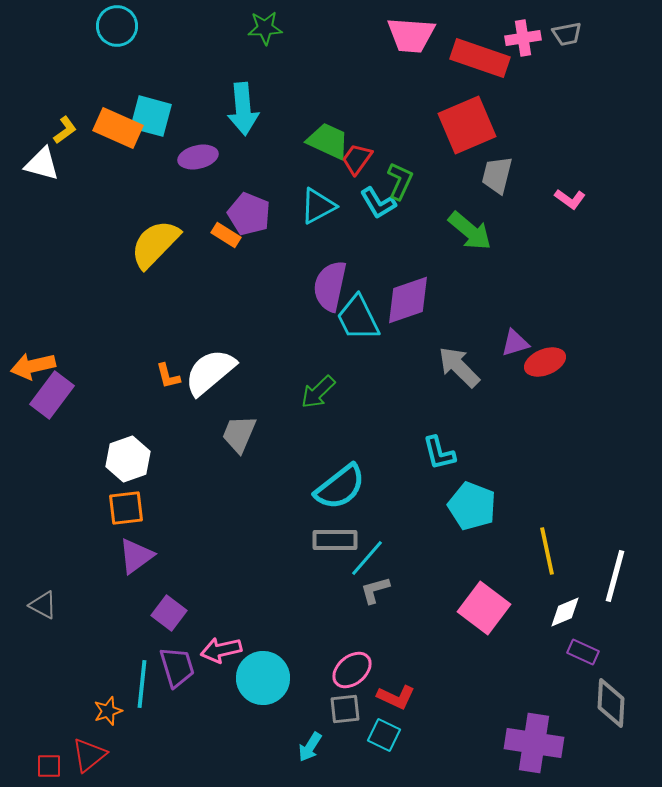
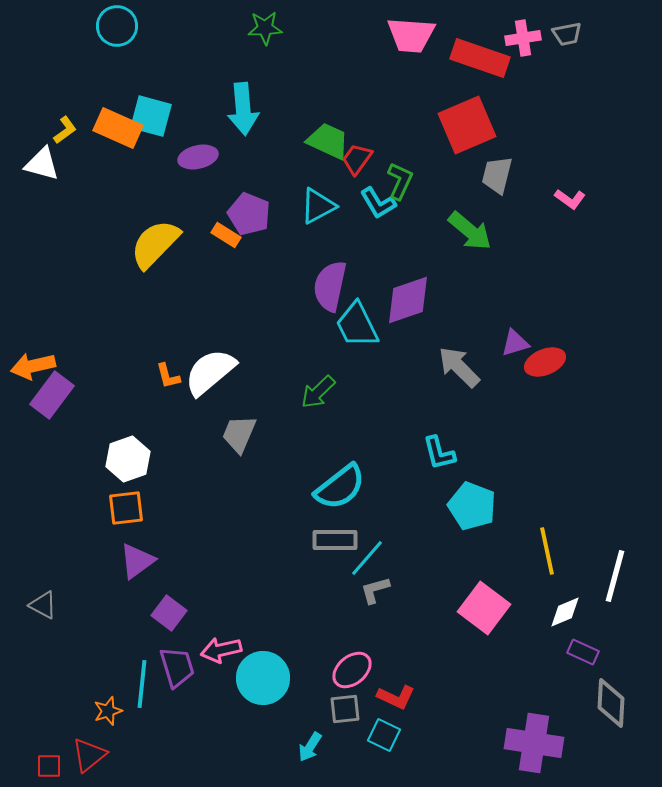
cyan trapezoid at (358, 318): moved 1 px left, 7 px down
purple triangle at (136, 556): moved 1 px right, 5 px down
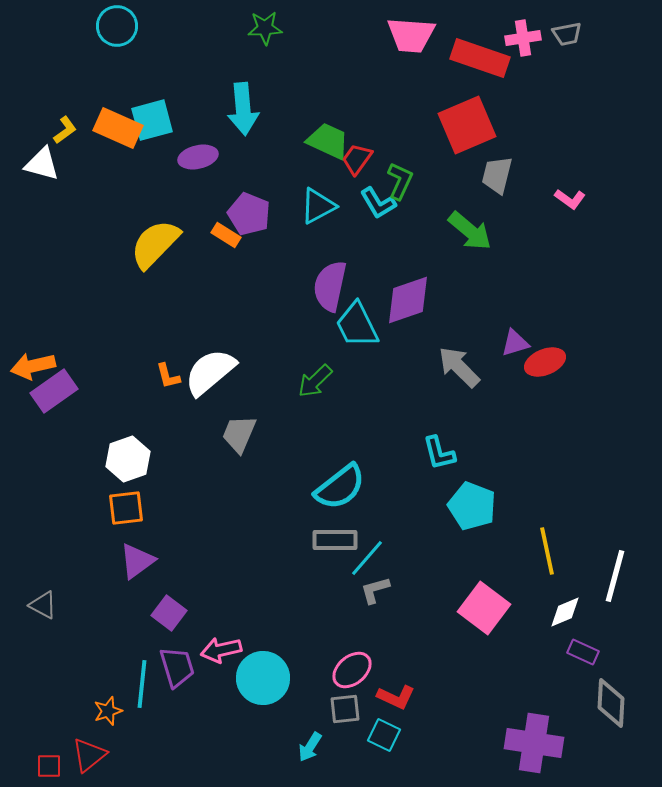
cyan square at (151, 116): moved 1 px right, 4 px down; rotated 30 degrees counterclockwise
green arrow at (318, 392): moved 3 px left, 11 px up
purple rectangle at (52, 395): moved 2 px right, 4 px up; rotated 18 degrees clockwise
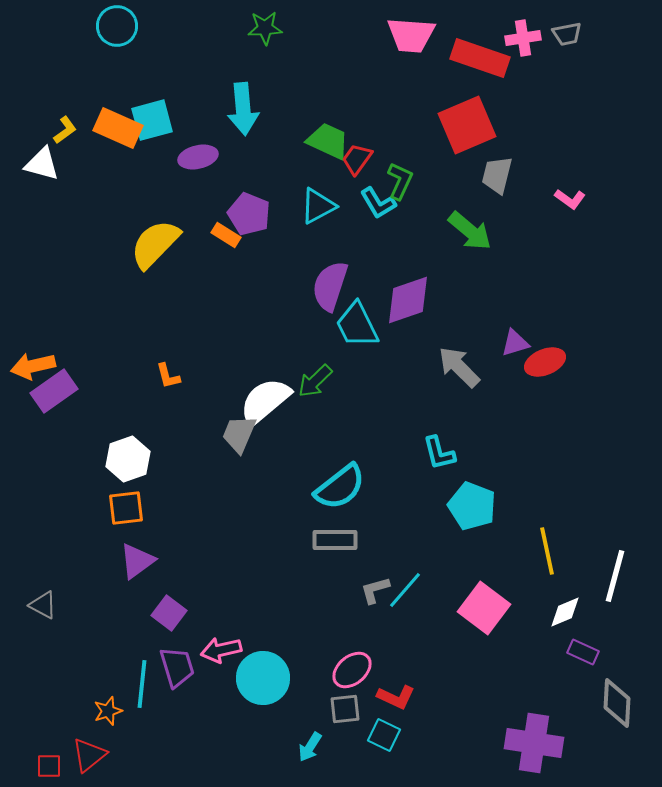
purple semicircle at (330, 286): rotated 6 degrees clockwise
white semicircle at (210, 372): moved 55 px right, 29 px down
cyan line at (367, 558): moved 38 px right, 32 px down
gray diamond at (611, 703): moved 6 px right
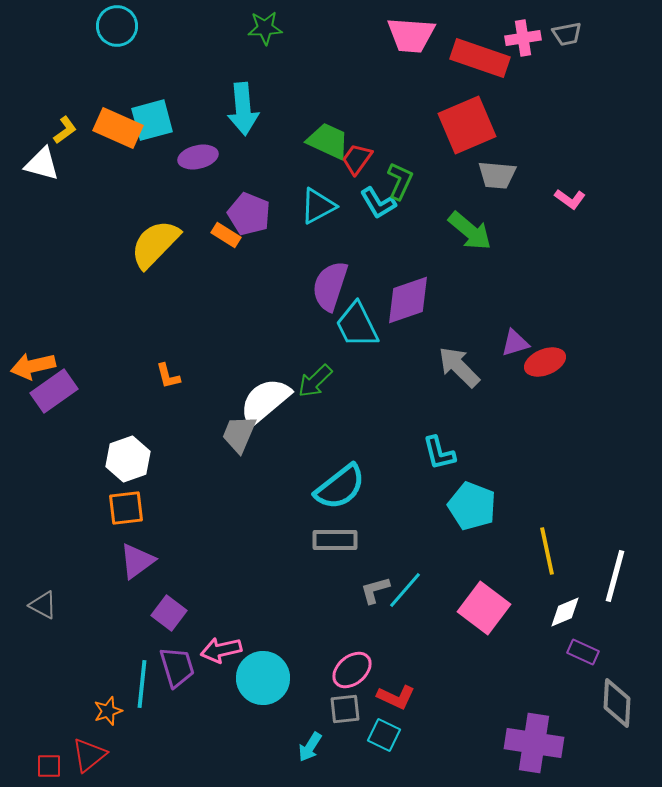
gray trapezoid at (497, 175): rotated 99 degrees counterclockwise
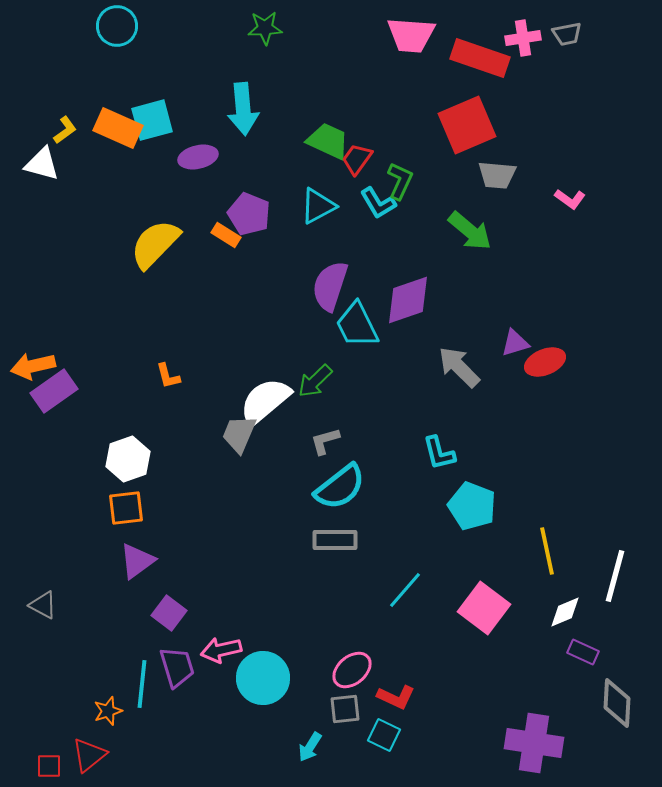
gray L-shape at (375, 590): moved 50 px left, 149 px up
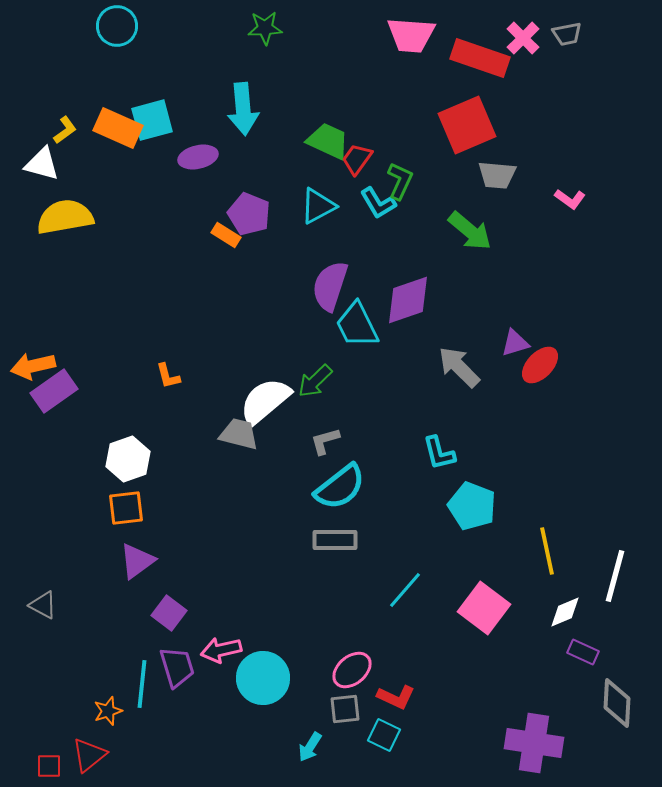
pink cross at (523, 38): rotated 36 degrees counterclockwise
yellow semicircle at (155, 244): moved 90 px left, 27 px up; rotated 36 degrees clockwise
red ellipse at (545, 362): moved 5 px left, 3 px down; rotated 24 degrees counterclockwise
gray trapezoid at (239, 434): rotated 81 degrees clockwise
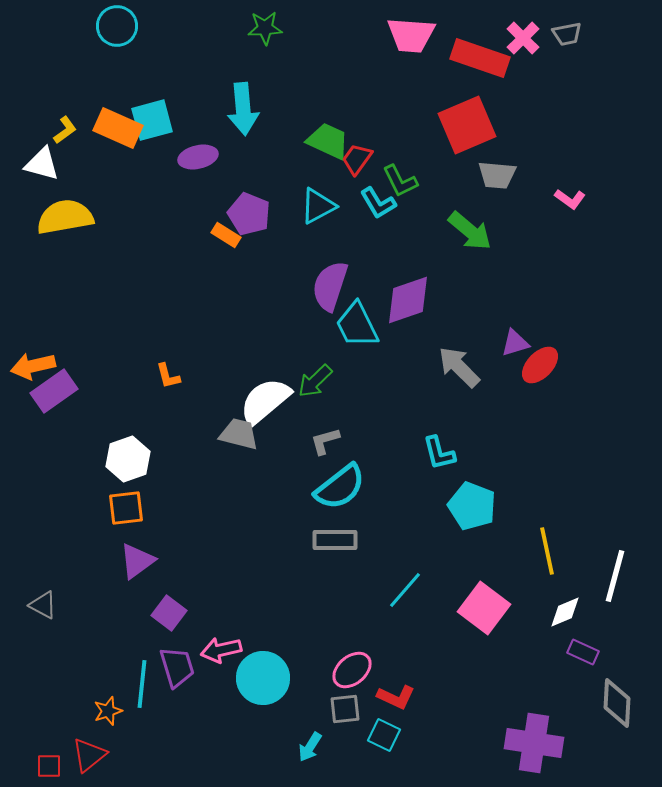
green L-shape at (400, 181): rotated 129 degrees clockwise
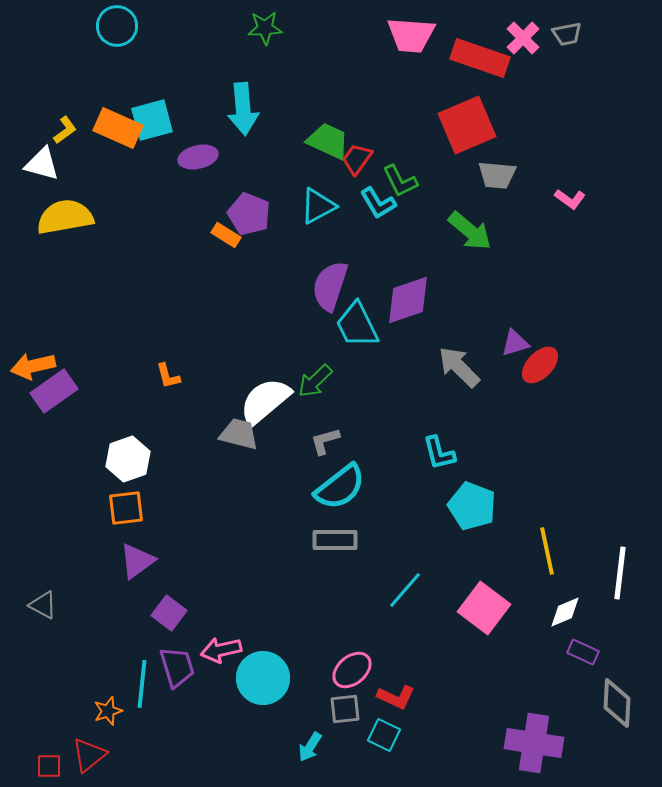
white line at (615, 576): moved 5 px right, 3 px up; rotated 8 degrees counterclockwise
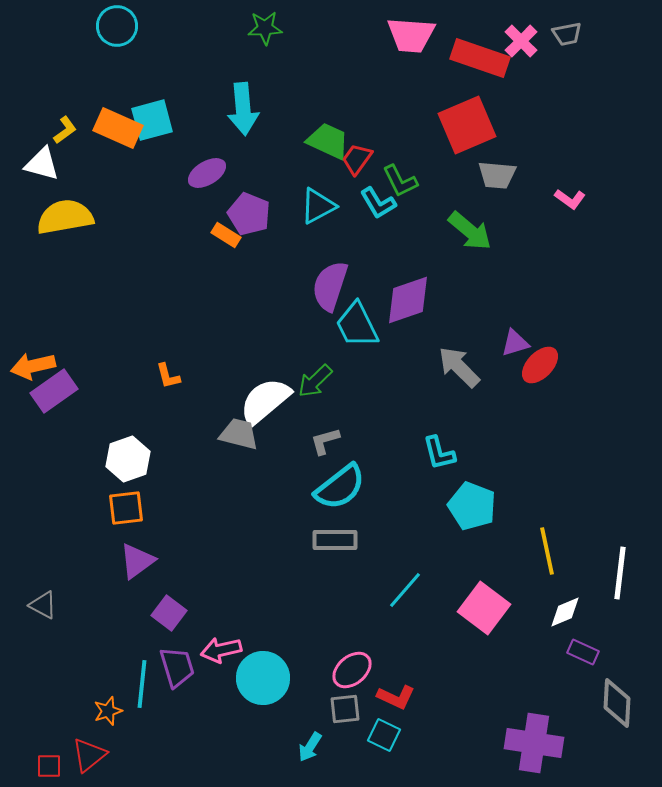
pink cross at (523, 38): moved 2 px left, 3 px down
purple ellipse at (198, 157): moved 9 px right, 16 px down; rotated 18 degrees counterclockwise
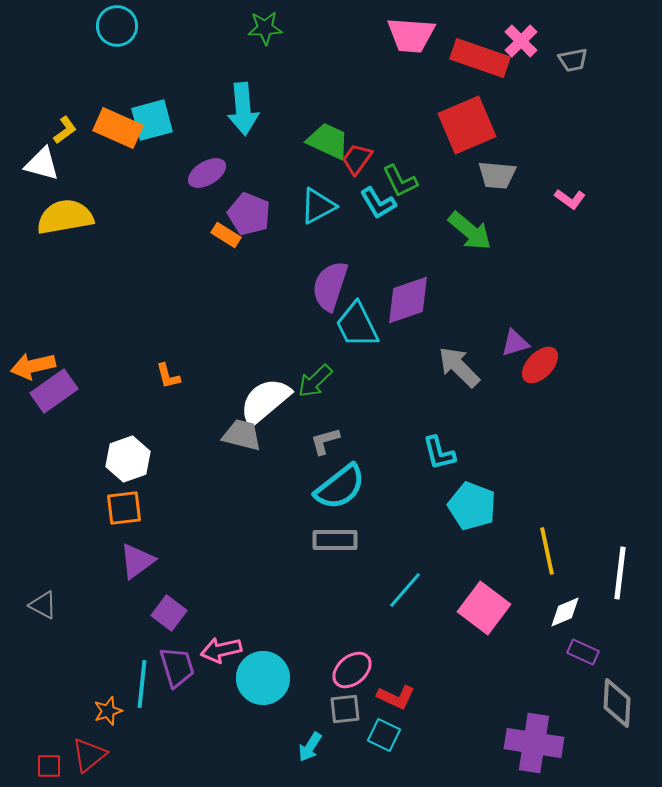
gray trapezoid at (567, 34): moved 6 px right, 26 px down
gray trapezoid at (239, 434): moved 3 px right, 1 px down
orange square at (126, 508): moved 2 px left
